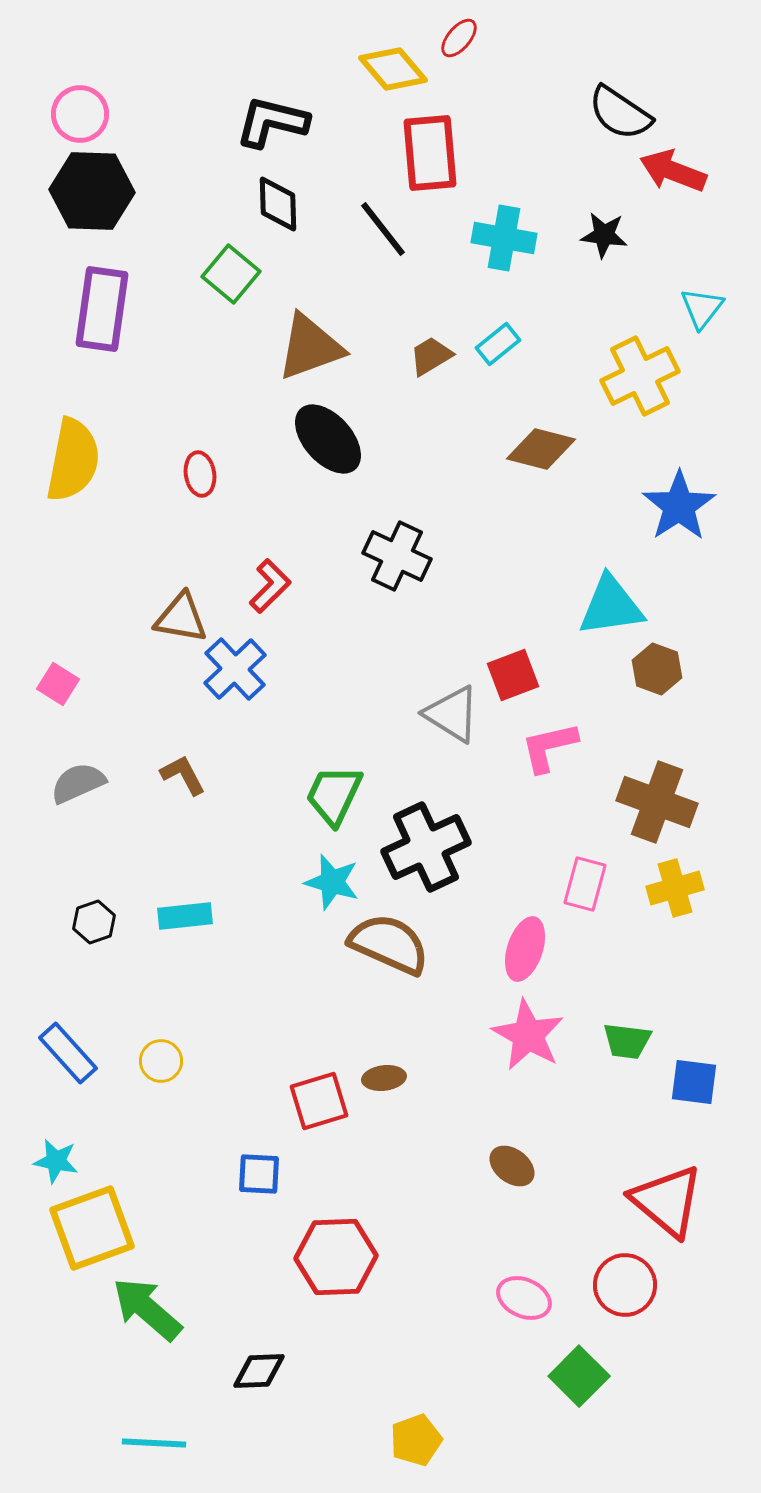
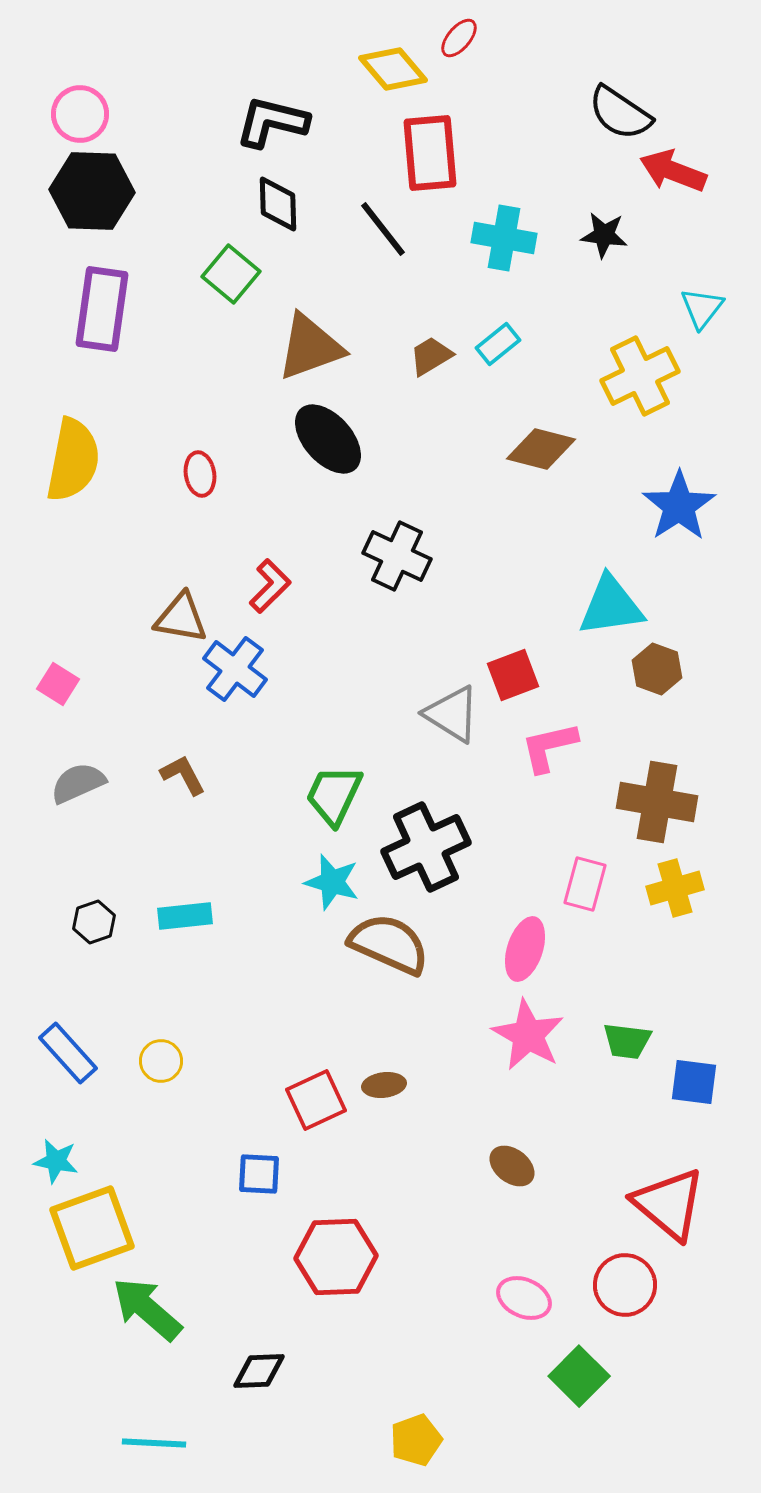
blue cross at (235, 669): rotated 10 degrees counterclockwise
brown cross at (657, 802): rotated 10 degrees counterclockwise
brown ellipse at (384, 1078): moved 7 px down
red square at (319, 1101): moved 3 px left, 1 px up; rotated 8 degrees counterclockwise
red triangle at (667, 1201): moved 2 px right, 3 px down
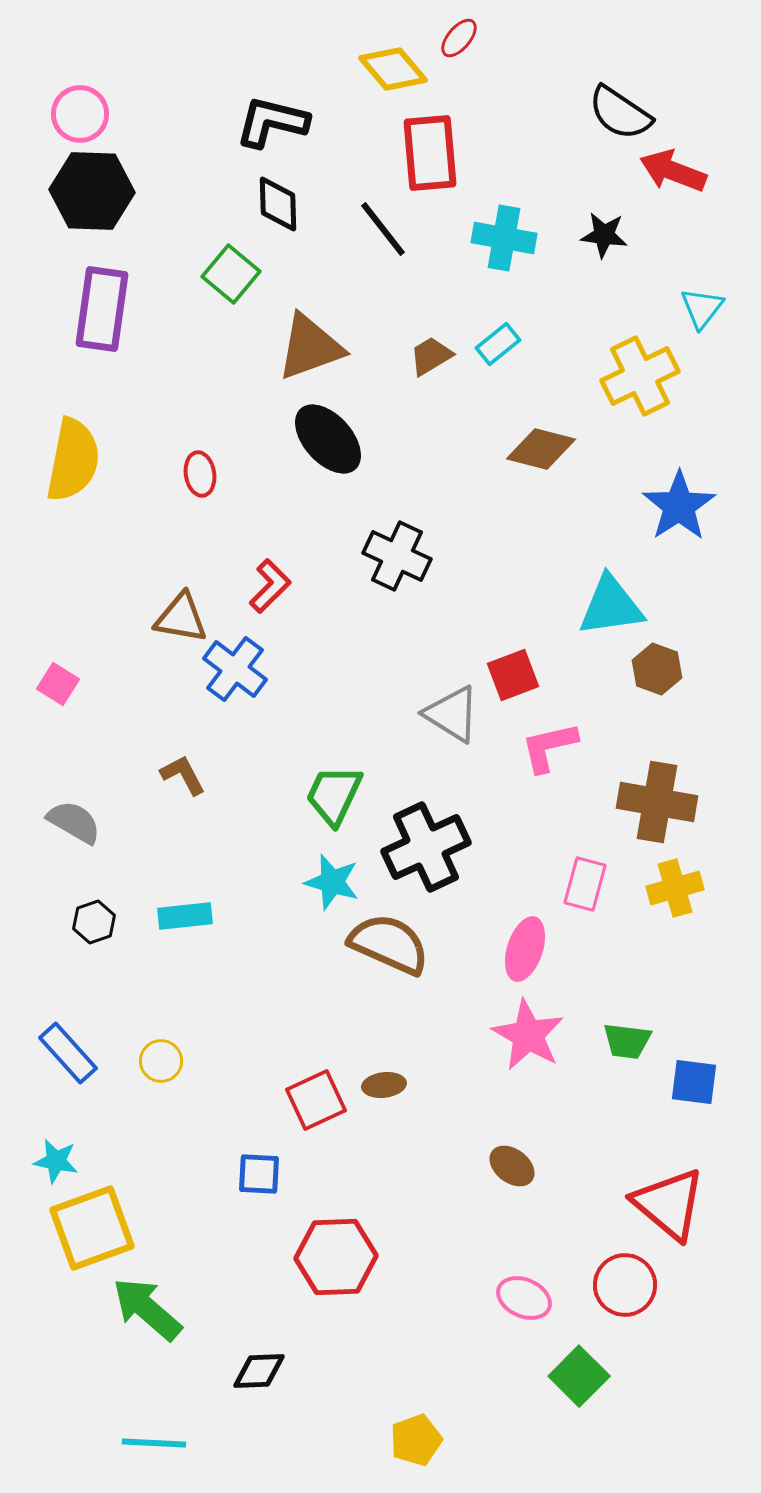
gray semicircle at (78, 783): moved 4 px left, 39 px down; rotated 54 degrees clockwise
